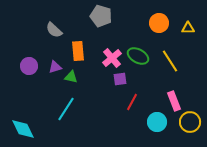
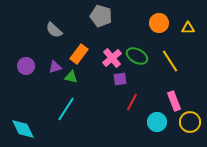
orange rectangle: moved 1 px right, 3 px down; rotated 42 degrees clockwise
green ellipse: moved 1 px left
purple circle: moved 3 px left
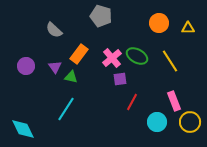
purple triangle: rotated 48 degrees counterclockwise
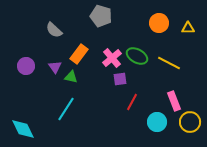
yellow line: moved 1 px left, 2 px down; rotated 30 degrees counterclockwise
